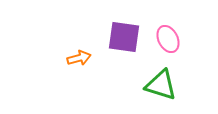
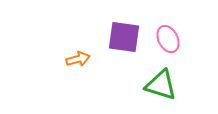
orange arrow: moved 1 px left, 1 px down
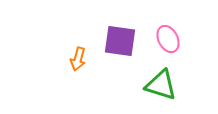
purple square: moved 4 px left, 4 px down
orange arrow: rotated 120 degrees clockwise
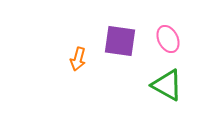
green triangle: moved 6 px right; rotated 12 degrees clockwise
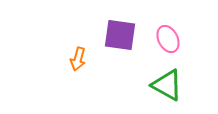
purple square: moved 6 px up
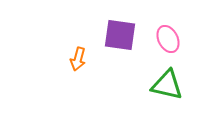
green triangle: rotated 16 degrees counterclockwise
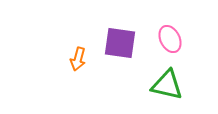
purple square: moved 8 px down
pink ellipse: moved 2 px right
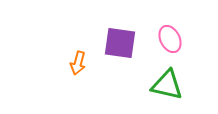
orange arrow: moved 4 px down
